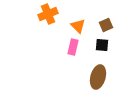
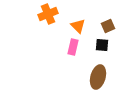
brown square: moved 2 px right, 1 px down
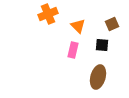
brown square: moved 4 px right, 2 px up
pink rectangle: moved 3 px down
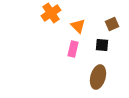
orange cross: moved 3 px right, 1 px up; rotated 12 degrees counterclockwise
pink rectangle: moved 1 px up
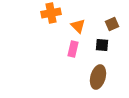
orange cross: rotated 24 degrees clockwise
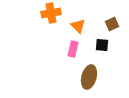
brown ellipse: moved 9 px left
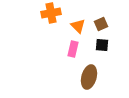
brown square: moved 11 px left
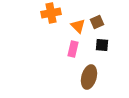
brown square: moved 4 px left, 2 px up
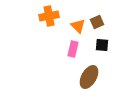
orange cross: moved 2 px left, 3 px down
brown ellipse: rotated 15 degrees clockwise
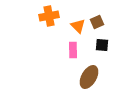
pink rectangle: moved 1 px down; rotated 14 degrees counterclockwise
